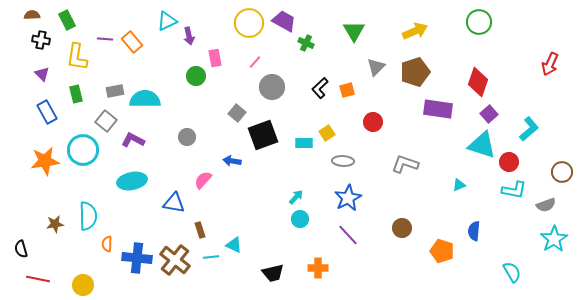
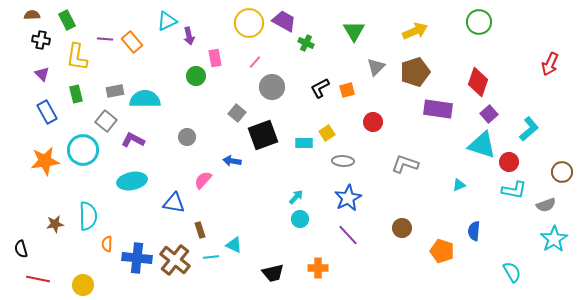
black L-shape at (320, 88): rotated 15 degrees clockwise
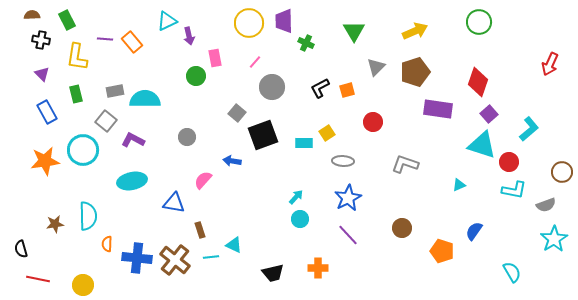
purple trapezoid at (284, 21): rotated 120 degrees counterclockwise
blue semicircle at (474, 231): rotated 30 degrees clockwise
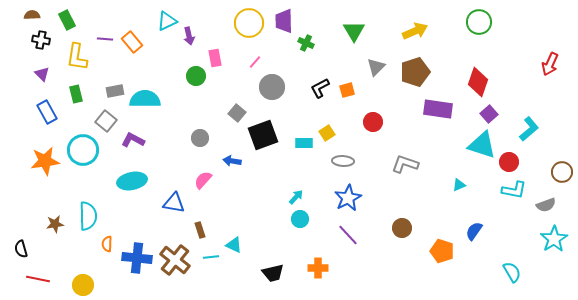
gray circle at (187, 137): moved 13 px right, 1 px down
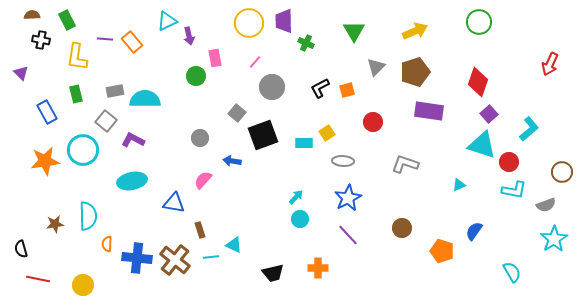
purple triangle at (42, 74): moved 21 px left, 1 px up
purple rectangle at (438, 109): moved 9 px left, 2 px down
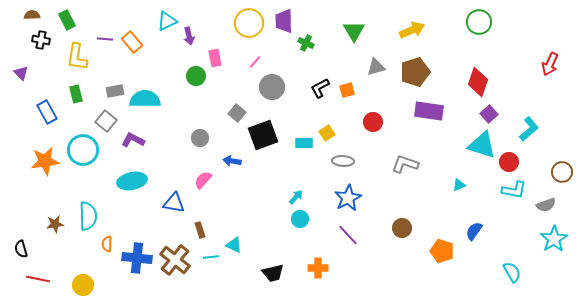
yellow arrow at (415, 31): moved 3 px left, 1 px up
gray triangle at (376, 67): rotated 30 degrees clockwise
